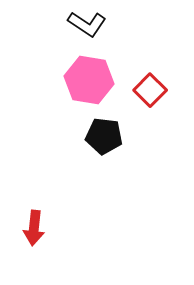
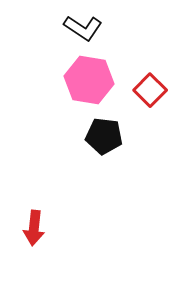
black L-shape: moved 4 px left, 4 px down
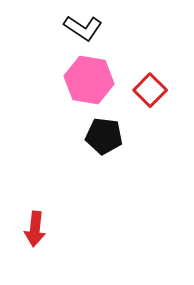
red arrow: moved 1 px right, 1 px down
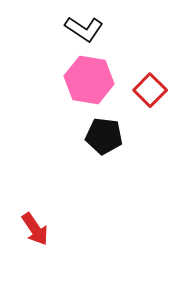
black L-shape: moved 1 px right, 1 px down
red arrow: rotated 40 degrees counterclockwise
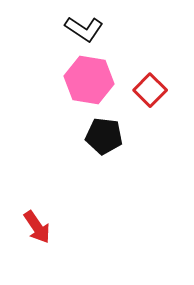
red arrow: moved 2 px right, 2 px up
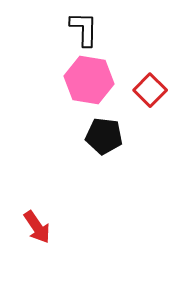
black L-shape: rotated 123 degrees counterclockwise
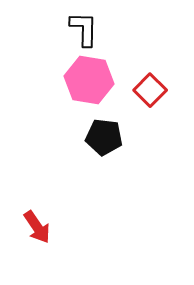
black pentagon: moved 1 px down
